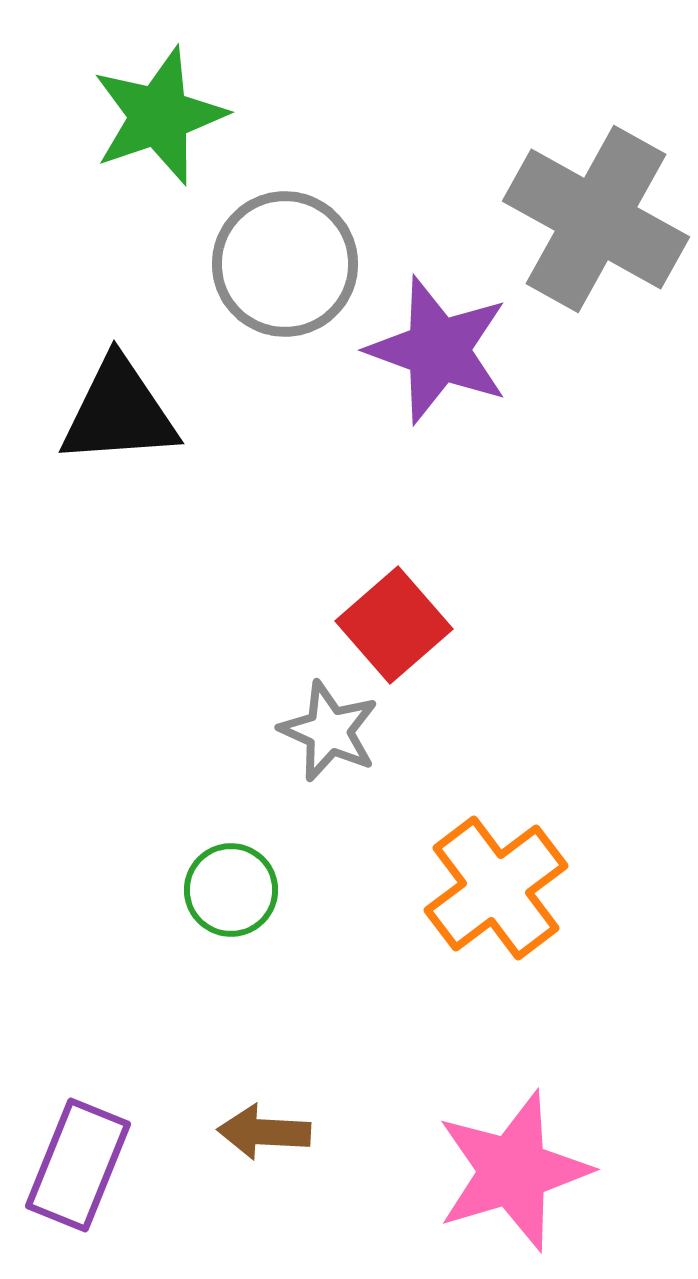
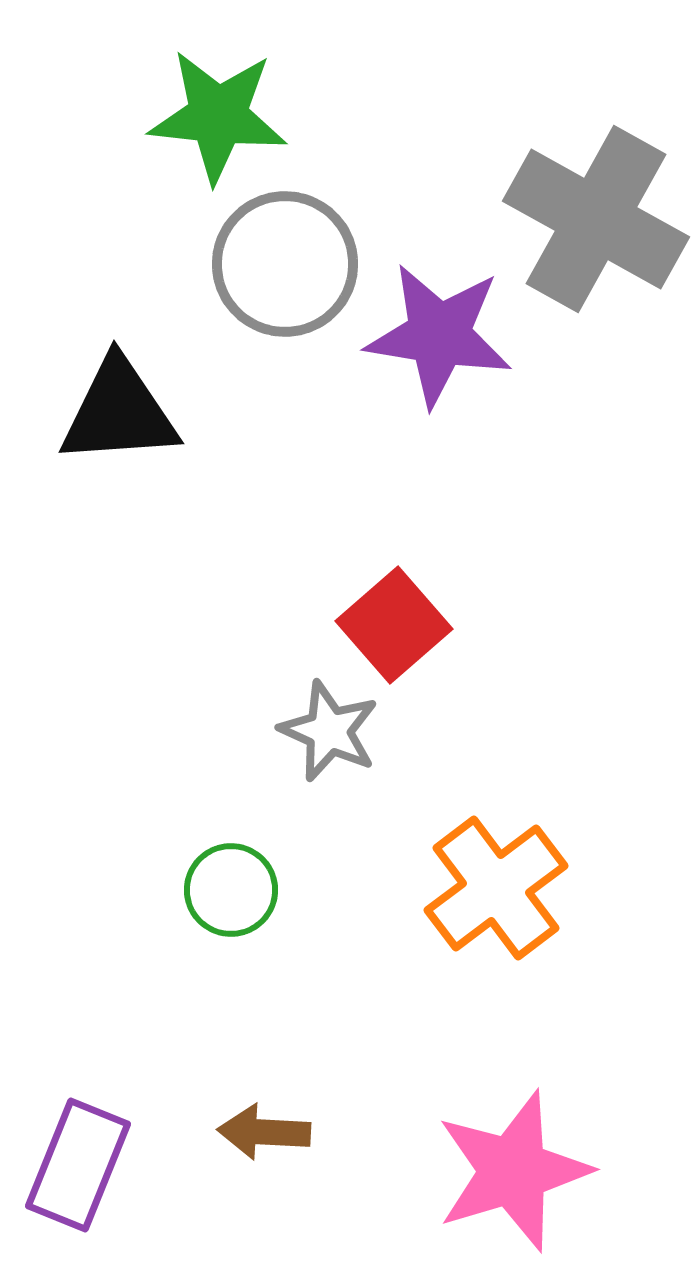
green star: moved 59 px right; rotated 25 degrees clockwise
purple star: moved 1 px right, 15 px up; rotated 11 degrees counterclockwise
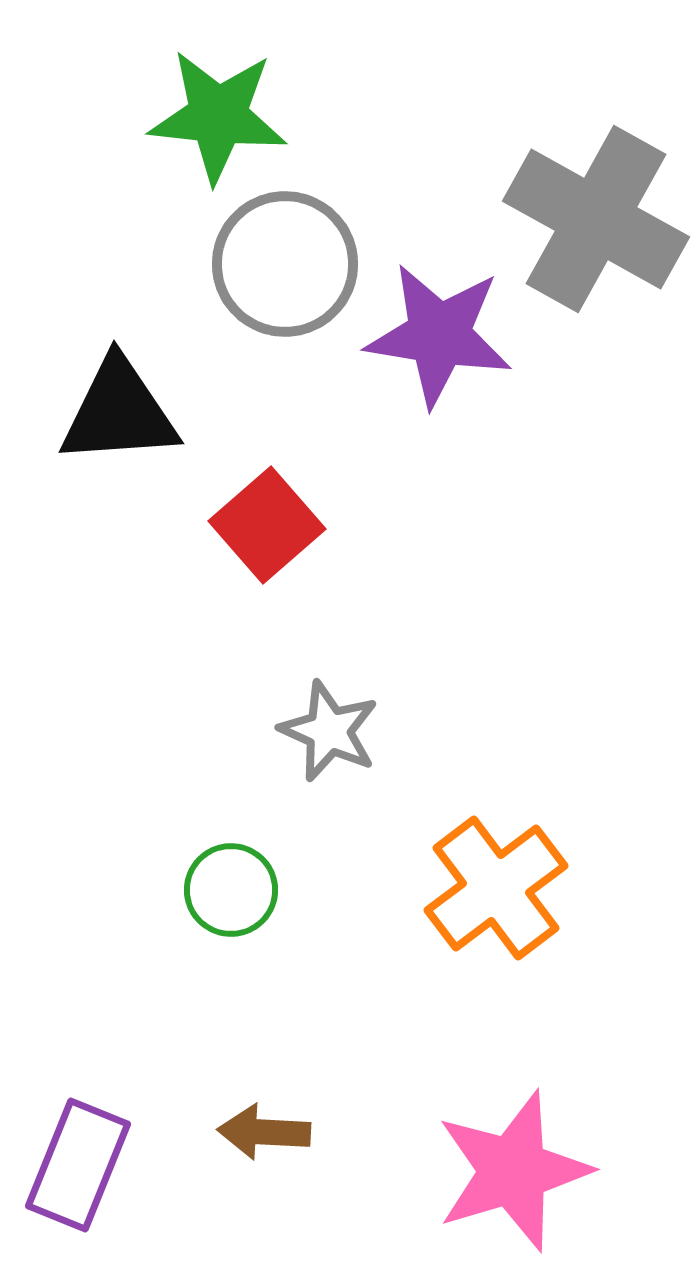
red square: moved 127 px left, 100 px up
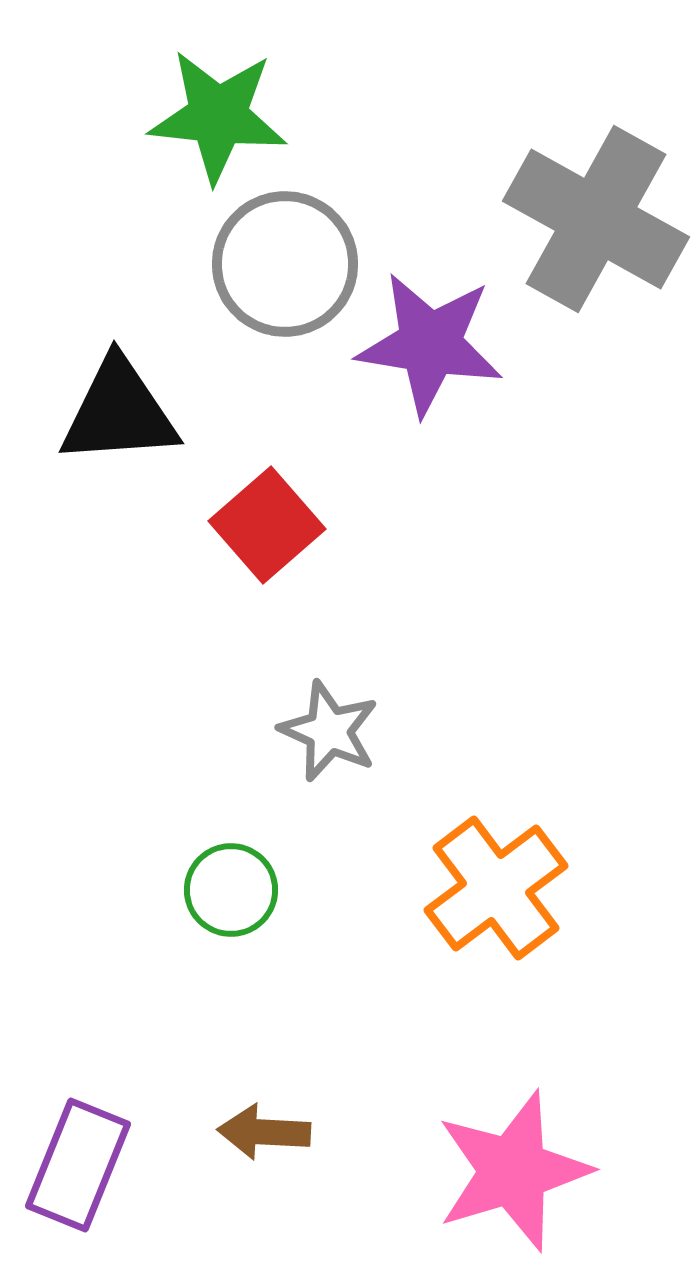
purple star: moved 9 px left, 9 px down
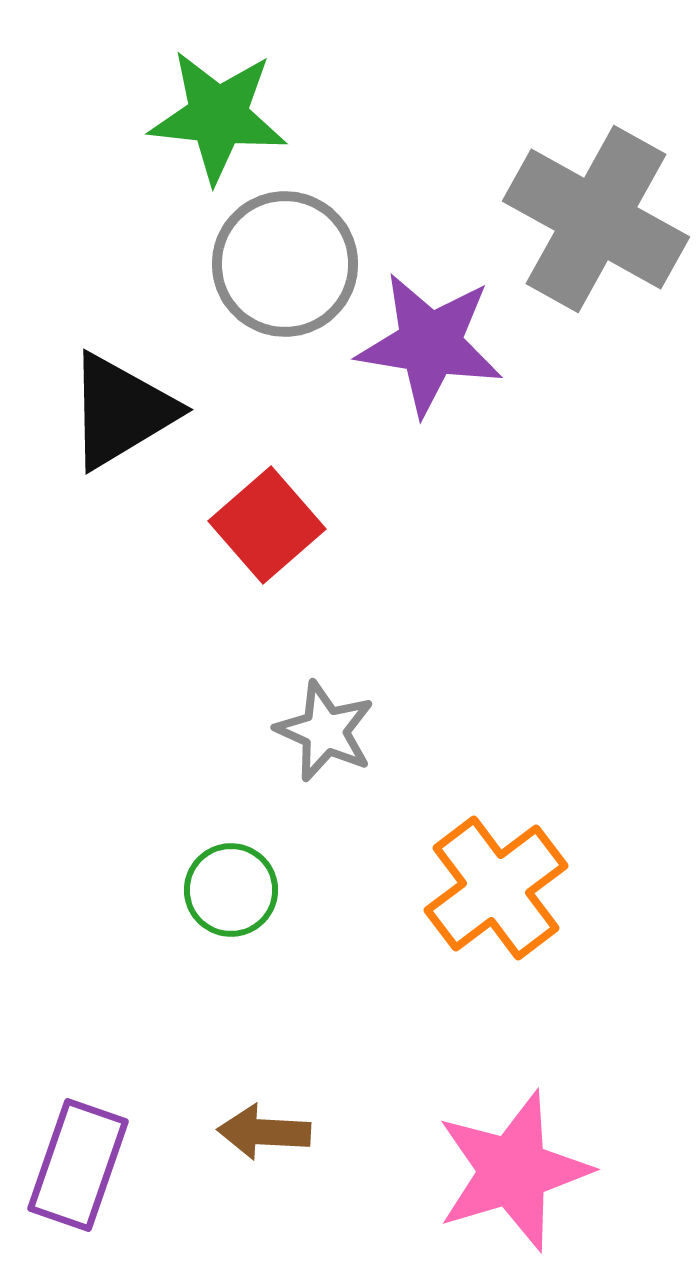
black triangle: moved 2 px right, 1 px up; rotated 27 degrees counterclockwise
gray star: moved 4 px left
purple rectangle: rotated 3 degrees counterclockwise
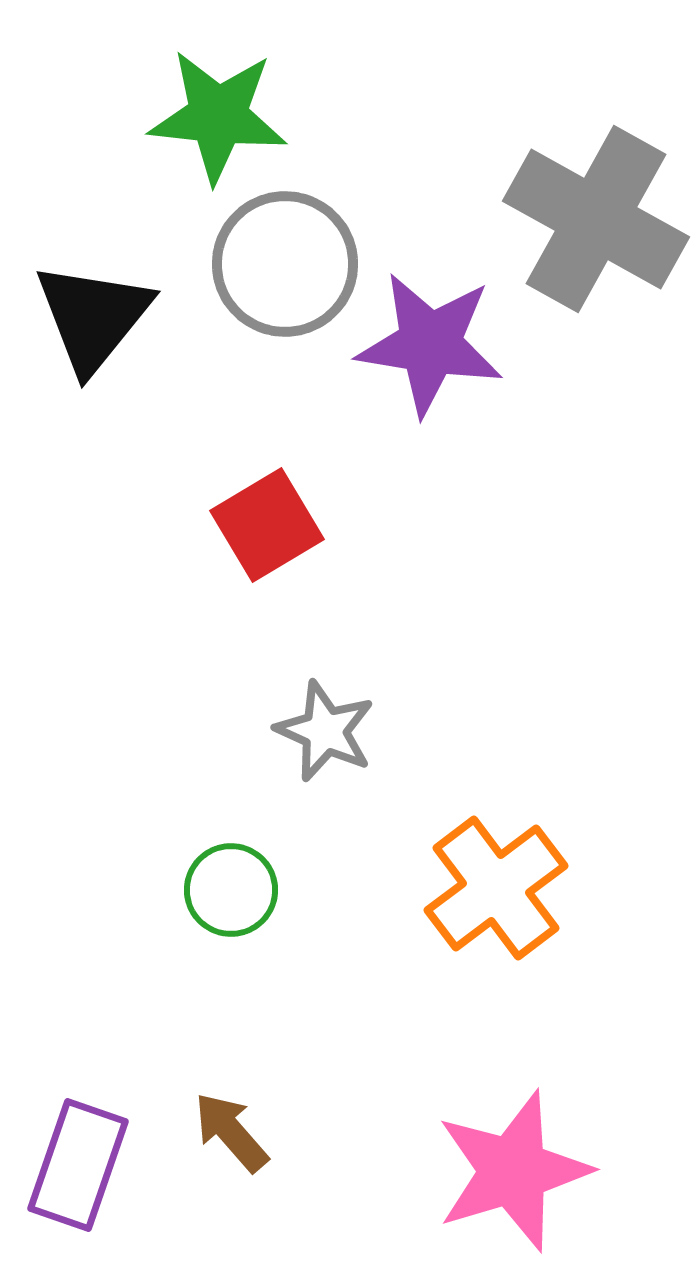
black triangle: moved 28 px left, 94 px up; rotated 20 degrees counterclockwise
red square: rotated 10 degrees clockwise
brown arrow: moved 33 px left; rotated 46 degrees clockwise
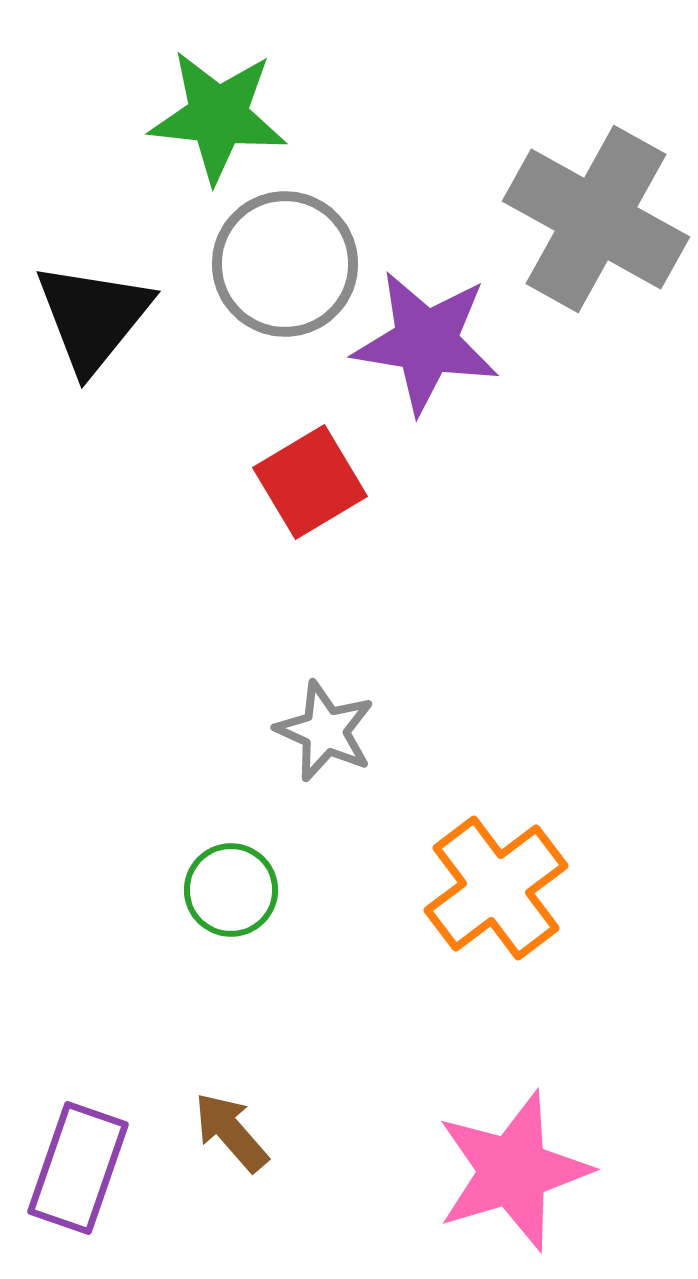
purple star: moved 4 px left, 2 px up
red square: moved 43 px right, 43 px up
purple rectangle: moved 3 px down
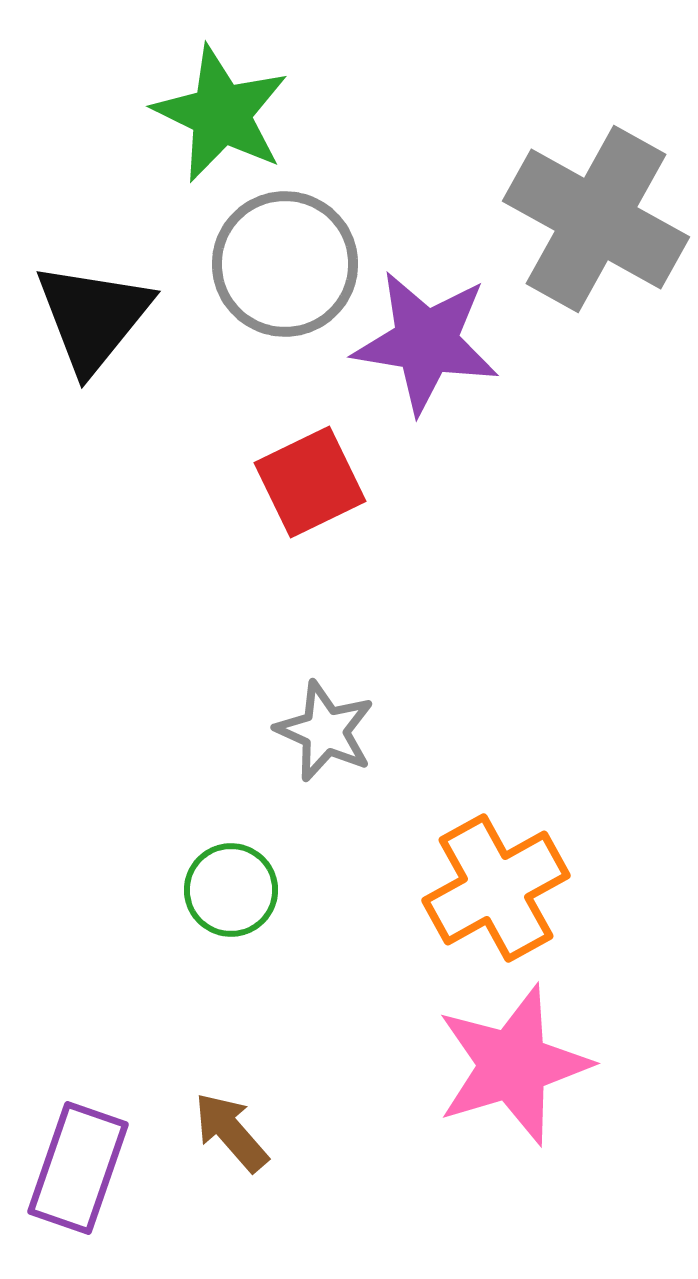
green star: moved 3 px right, 2 px up; rotated 20 degrees clockwise
red square: rotated 5 degrees clockwise
orange cross: rotated 8 degrees clockwise
pink star: moved 106 px up
